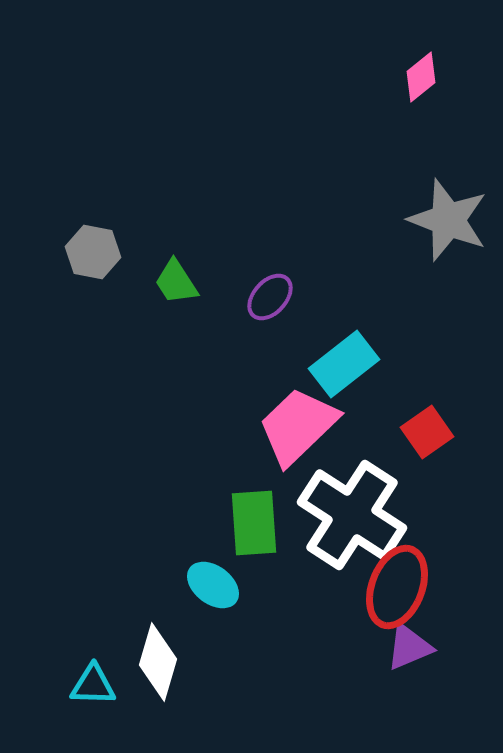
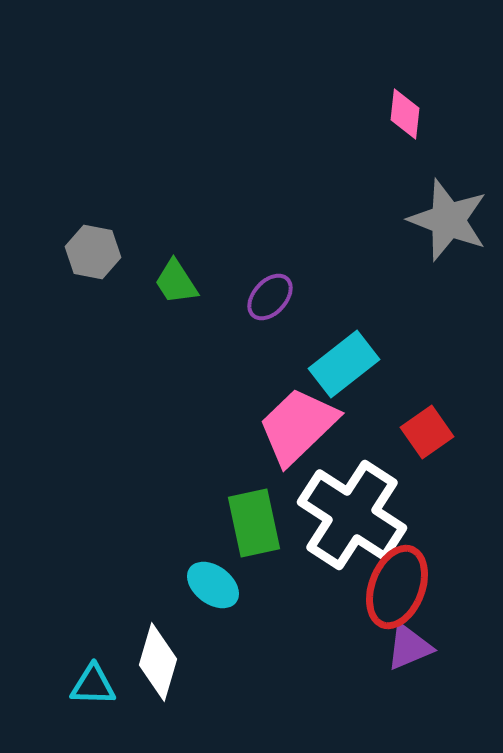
pink diamond: moved 16 px left, 37 px down; rotated 45 degrees counterclockwise
green rectangle: rotated 8 degrees counterclockwise
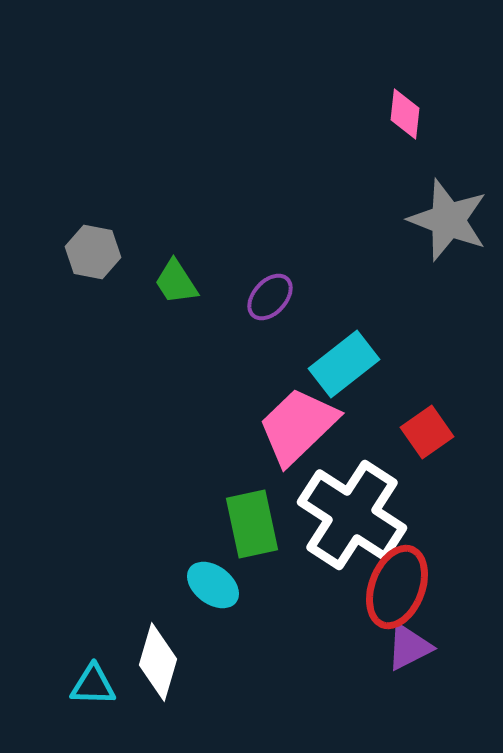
green rectangle: moved 2 px left, 1 px down
purple triangle: rotated 4 degrees counterclockwise
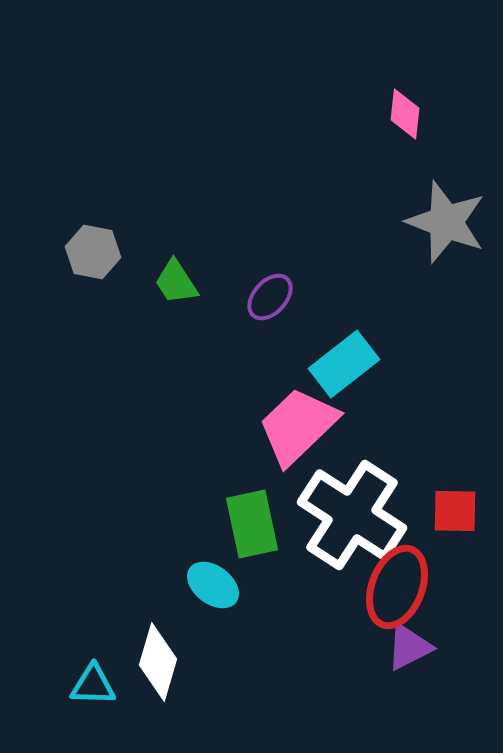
gray star: moved 2 px left, 2 px down
red square: moved 28 px right, 79 px down; rotated 36 degrees clockwise
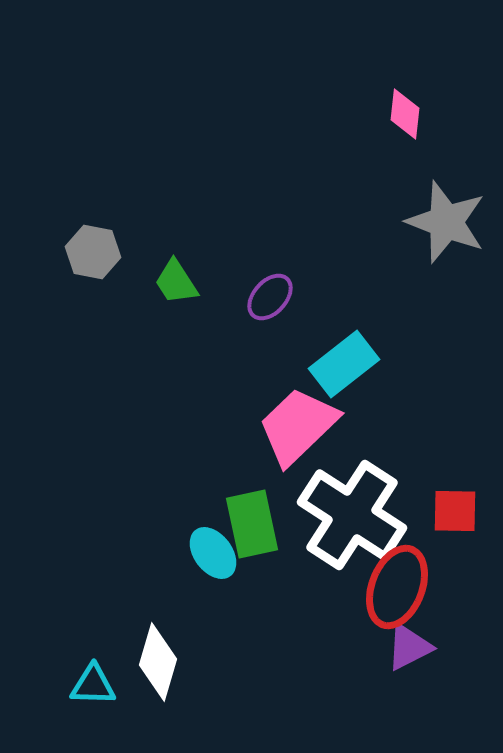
cyan ellipse: moved 32 px up; rotated 16 degrees clockwise
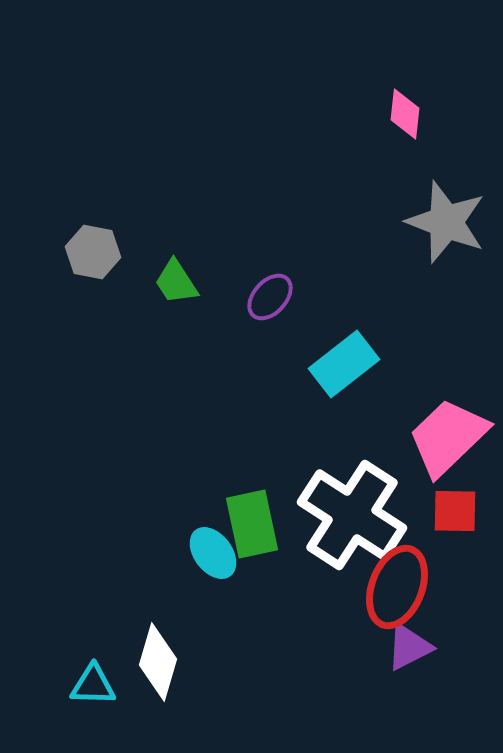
pink trapezoid: moved 150 px right, 11 px down
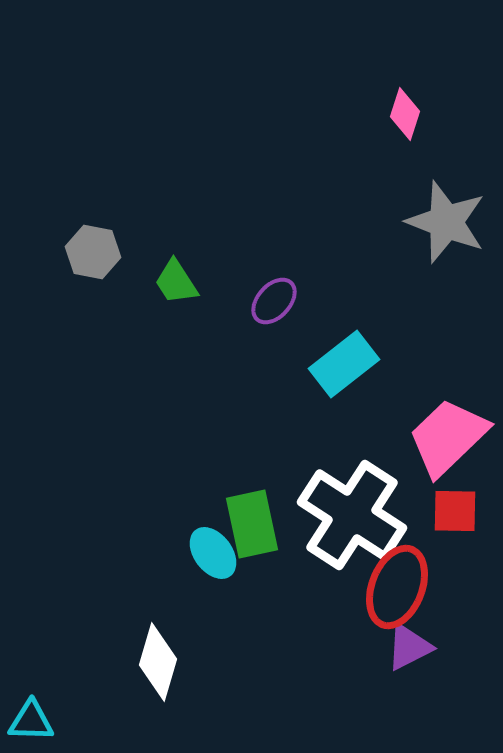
pink diamond: rotated 12 degrees clockwise
purple ellipse: moved 4 px right, 4 px down
cyan triangle: moved 62 px left, 36 px down
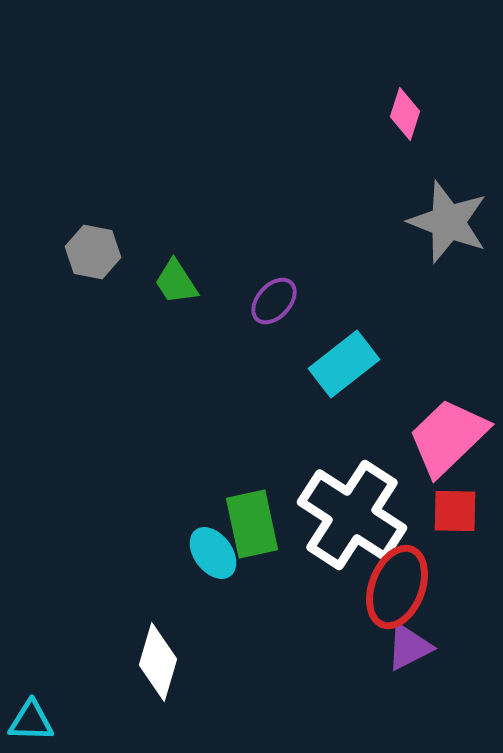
gray star: moved 2 px right
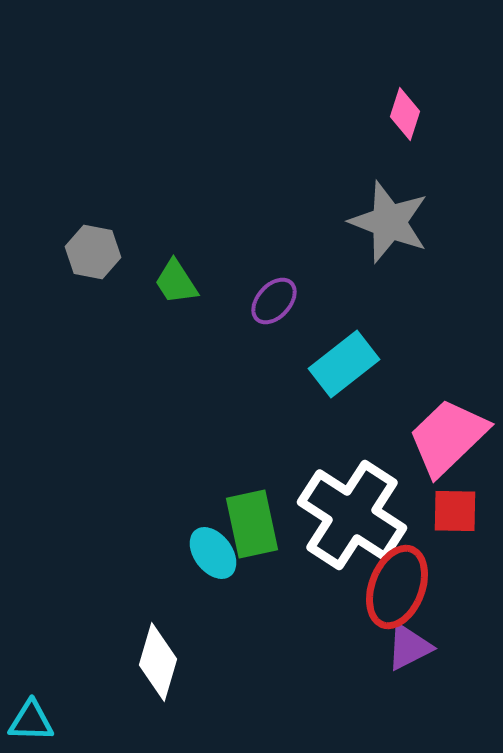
gray star: moved 59 px left
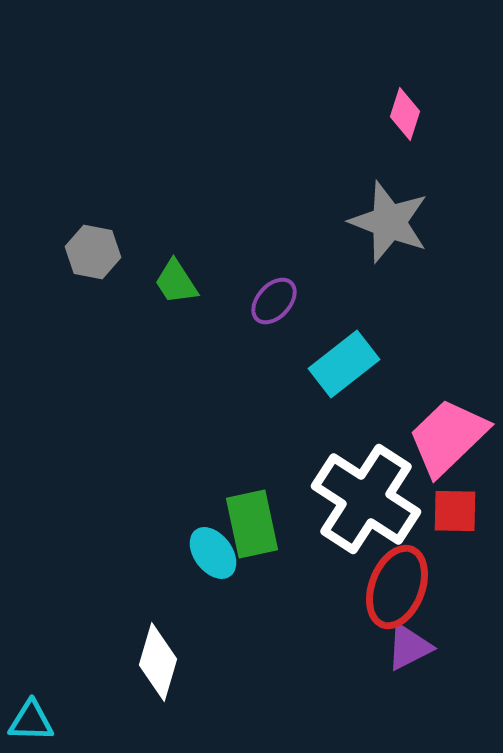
white cross: moved 14 px right, 16 px up
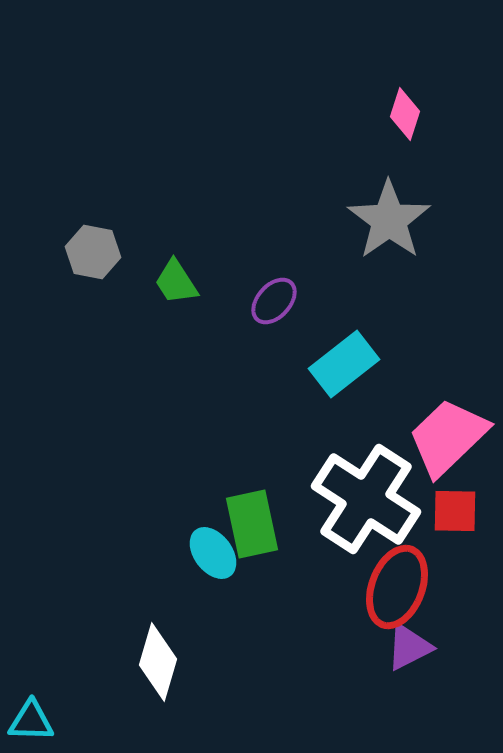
gray star: moved 2 px up; rotated 16 degrees clockwise
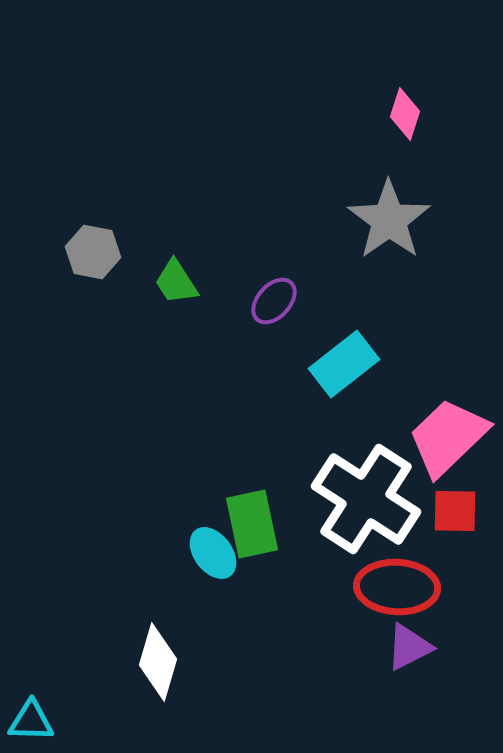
red ellipse: rotated 72 degrees clockwise
